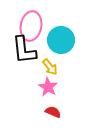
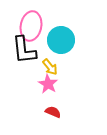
pink star: moved 3 px up
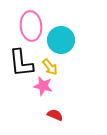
pink ellipse: rotated 16 degrees counterclockwise
black L-shape: moved 3 px left, 13 px down
pink star: moved 5 px left, 2 px down; rotated 18 degrees counterclockwise
red semicircle: moved 2 px right, 3 px down
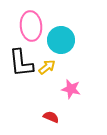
yellow arrow: moved 3 px left; rotated 90 degrees counterclockwise
pink star: moved 28 px right, 3 px down
red semicircle: moved 4 px left, 2 px down
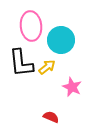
pink star: moved 1 px right, 2 px up; rotated 12 degrees clockwise
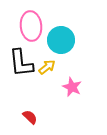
red semicircle: moved 21 px left; rotated 21 degrees clockwise
